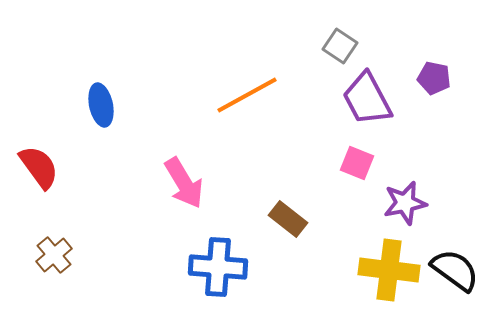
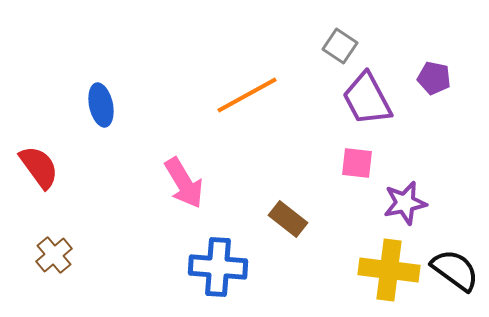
pink square: rotated 16 degrees counterclockwise
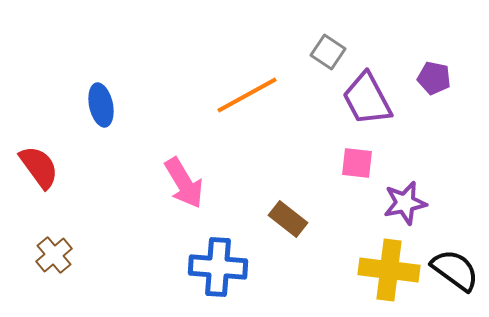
gray square: moved 12 px left, 6 px down
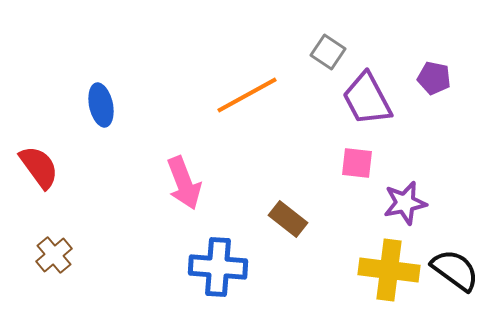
pink arrow: rotated 10 degrees clockwise
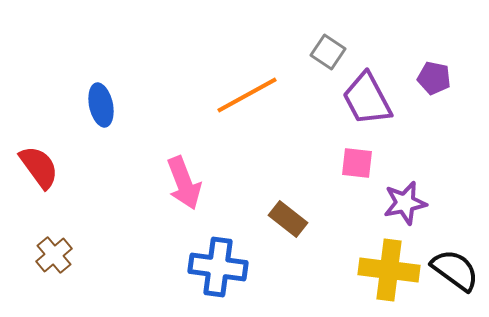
blue cross: rotated 4 degrees clockwise
